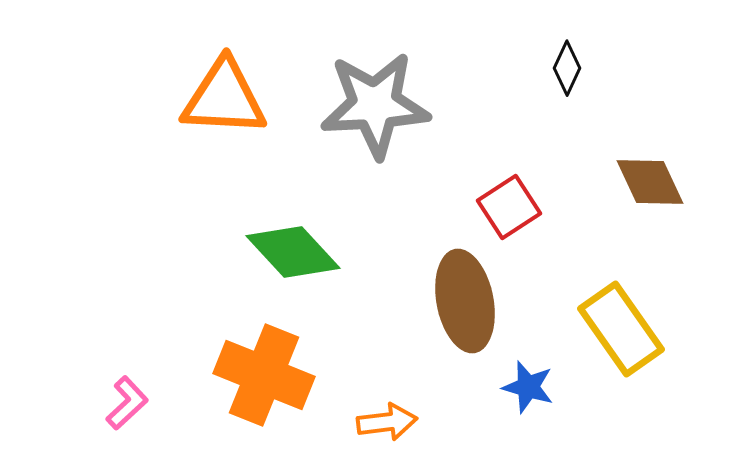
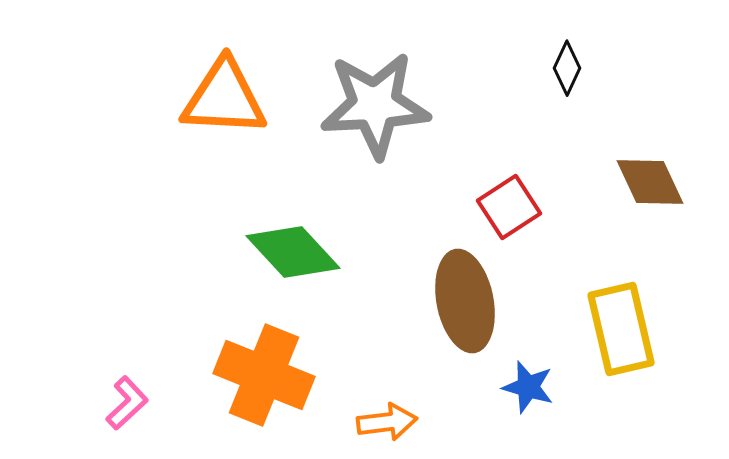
yellow rectangle: rotated 22 degrees clockwise
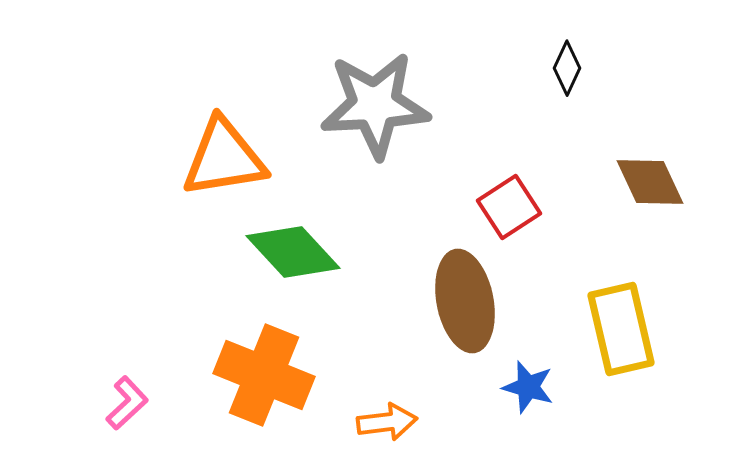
orange triangle: moved 60 px down; rotated 12 degrees counterclockwise
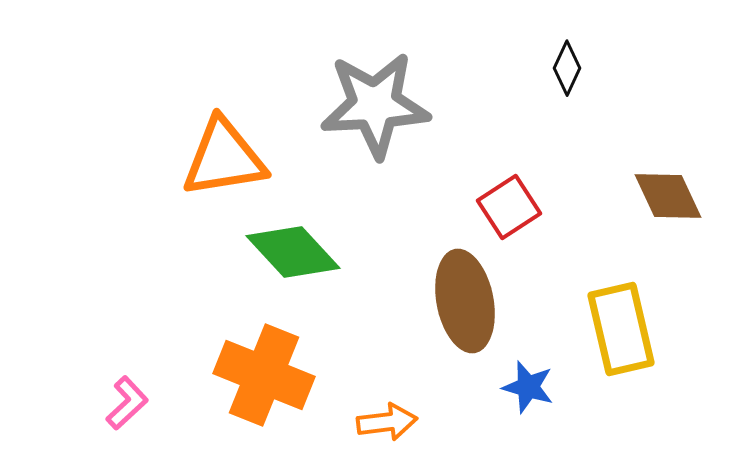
brown diamond: moved 18 px right, 14 px down
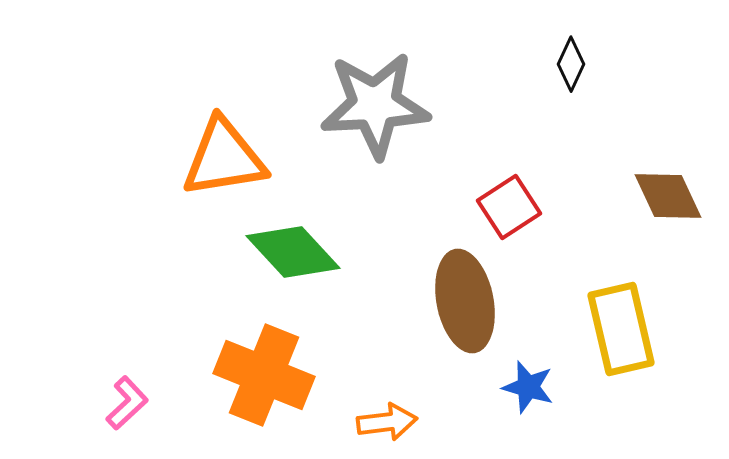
black diamond: moved 4 px right, 4 px up
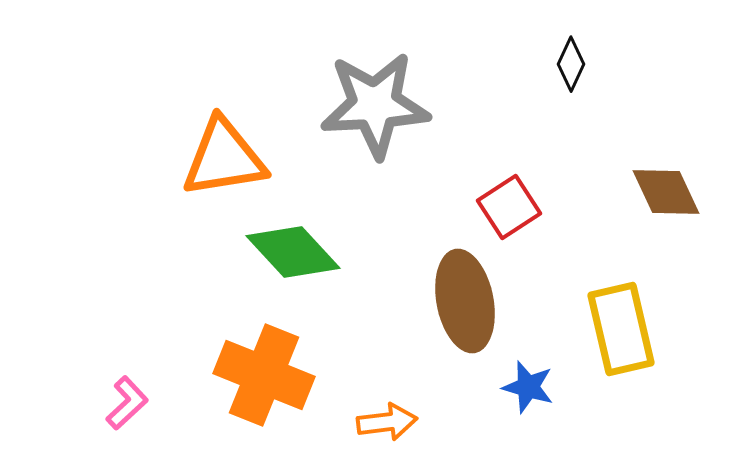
brown diamond: moved 2 px left, 4 px up
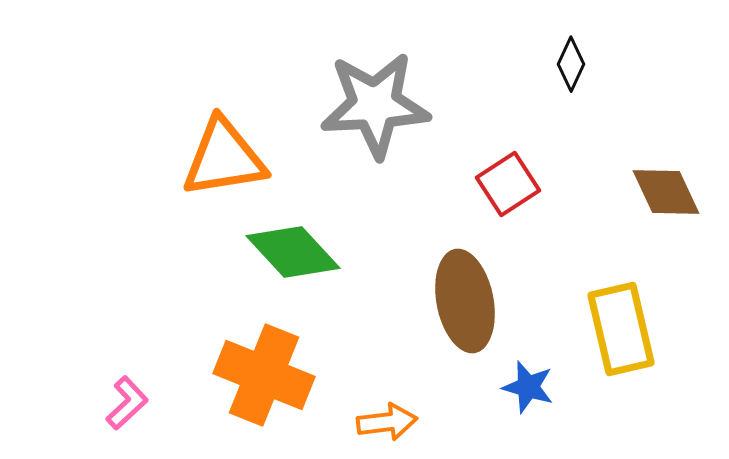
red square: moved 1 px left, 23 px up
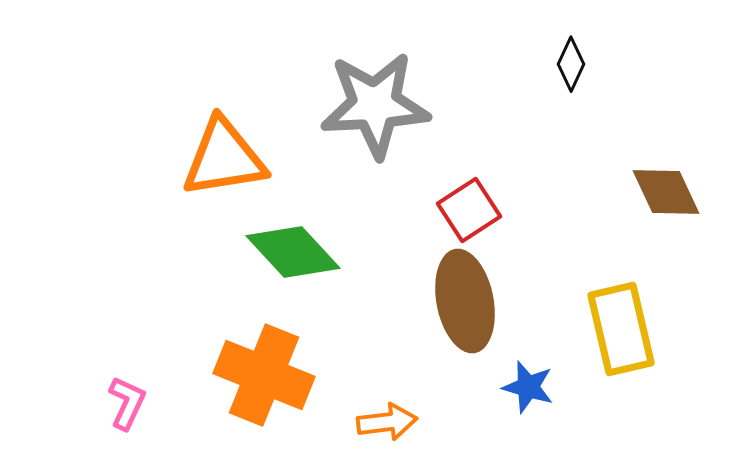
red square: moved 39 px left, 26 px down
pink L-shape: rotated 22 degrees counterclockwise
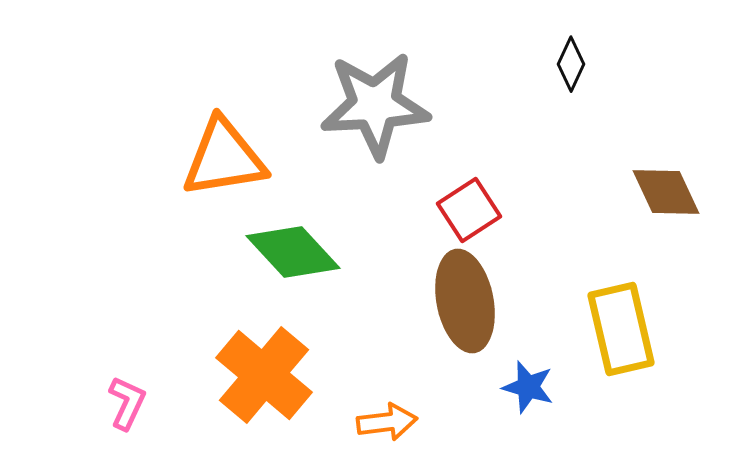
orange cross: rotated 18 degrees clockwise
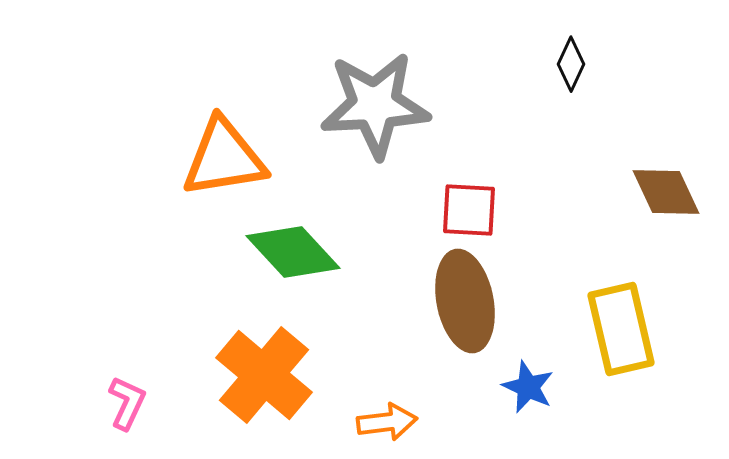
red square: rotated 36 degrees clockwise
blue star: rotated 8 degrees clockwise
